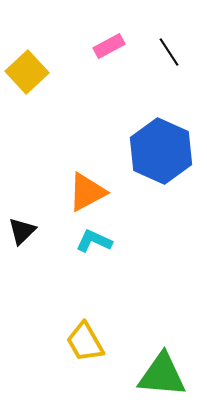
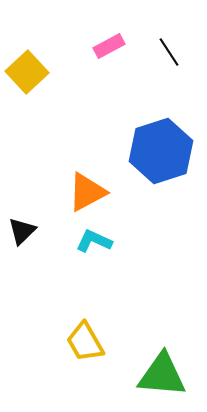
blue hexagon: rotated 18 degrees clockwise
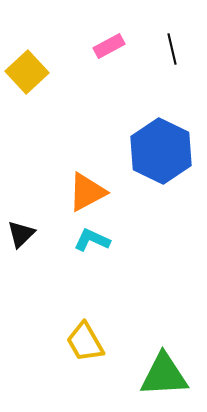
black line: moved 3 px right, 3 px up; rotated 20 degrees clockwise
blue hexagon: rotated 16 degrees counterclockwise
black triangle: moved 1 px left, 3 px down
cyan L-shape: moved 2 px left, 1 px up
green triangle: moved 2 px right; rotated 8 degrees counterclockwise
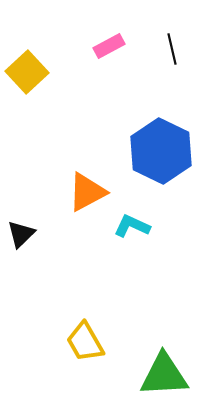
cyan L-shape: moved 40 px right, 14 px up
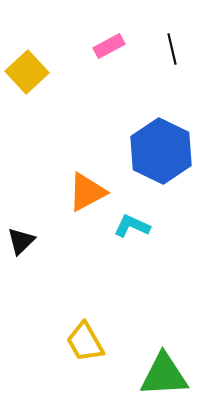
black triangle: moved 7 px down
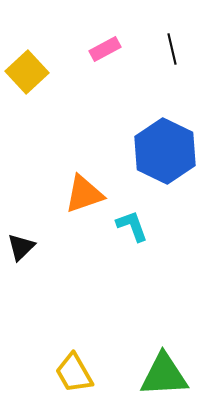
pink rectangle: moved 4 px left, 3 px down
blue hexagon: moved 4 px right
orange triangle: moved 3 px left, 2 px down; rotated 9 degrees clockwise
cyan L-shape: rotated 45 degrees clockwise
black triangle: moved 6 px down
yellow trapezoid: moved 11 px left, 31 px down
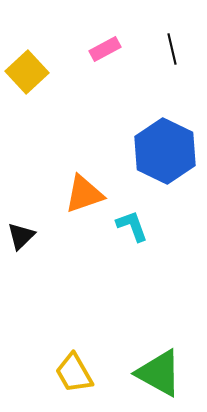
black triangle: moved 11 px up
green triangle: moved 5 px left, 2 px up; rotated 32 degrees clockwise
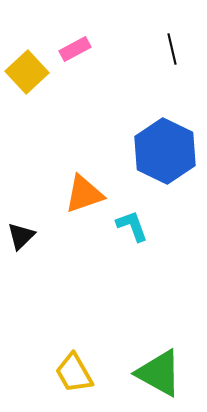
pink rectangle: moved 30 px left
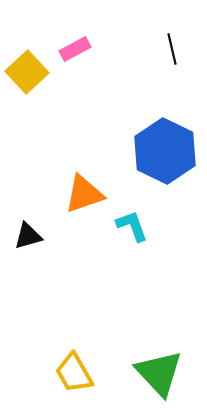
black triangle: moved 7 px right; rotated 28 degrees clockwise
green triangle: rotated 18 degrees clockwise
